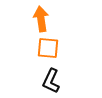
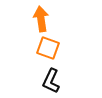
orange square: rotated 15 degrees clockwise
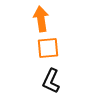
orange square: rotated 25 degrees counterclockwise
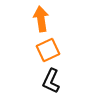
orange square: moved 2 px down; rotated 20 degrees counterclockwise
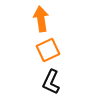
black L-shape: moved 1 px down
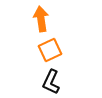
orange square: moved 2 px right
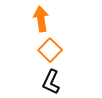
orange square: rotated 20 degrees counterclockwise
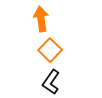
black L-shape: rotated 10 degrees clockwise
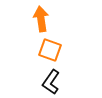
orange square: rotated 25 degrees counterclockwise
